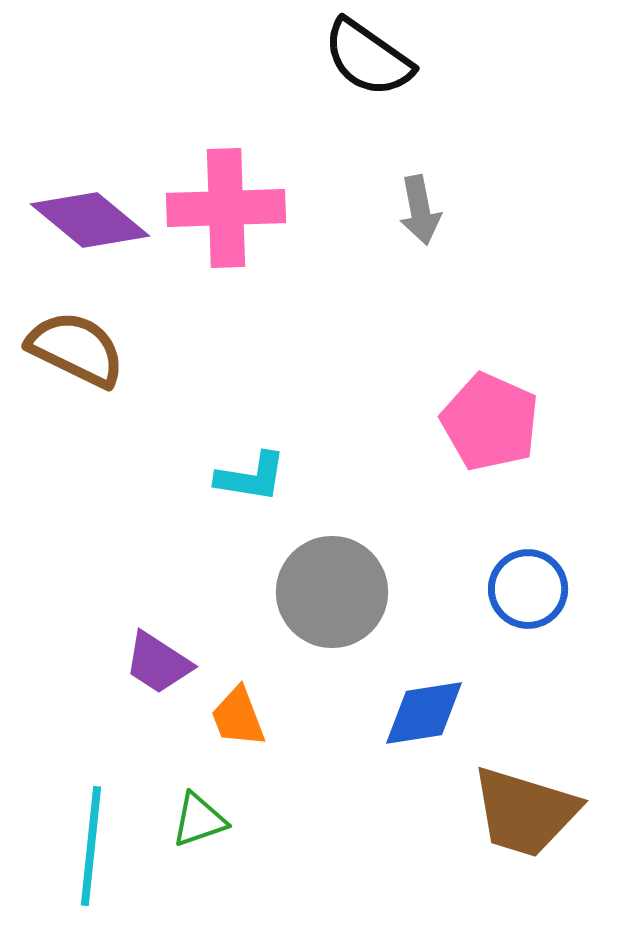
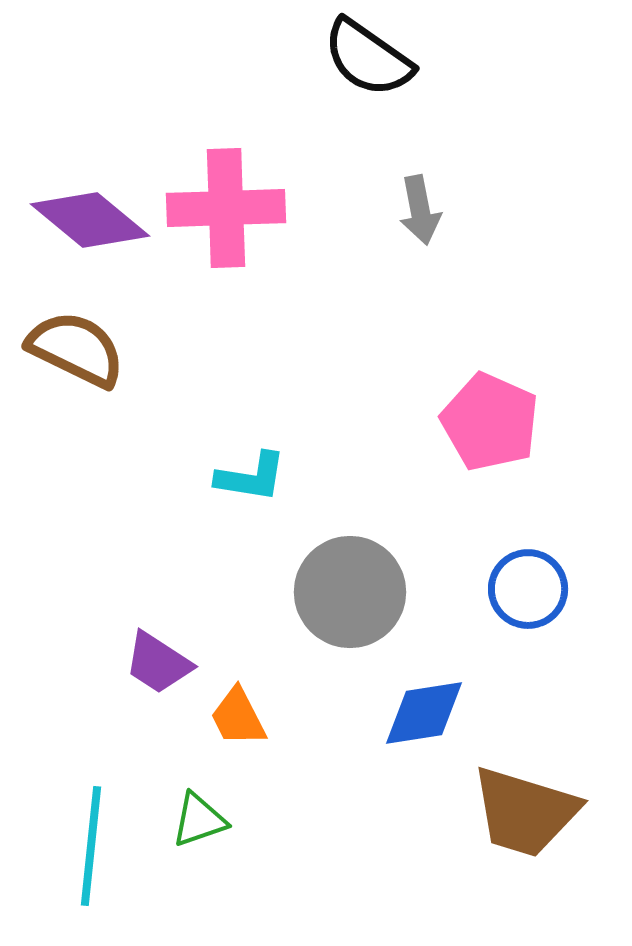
gray circle: moved 18 px right
orange trapezoid: rotated 6 degrees counterclockwise
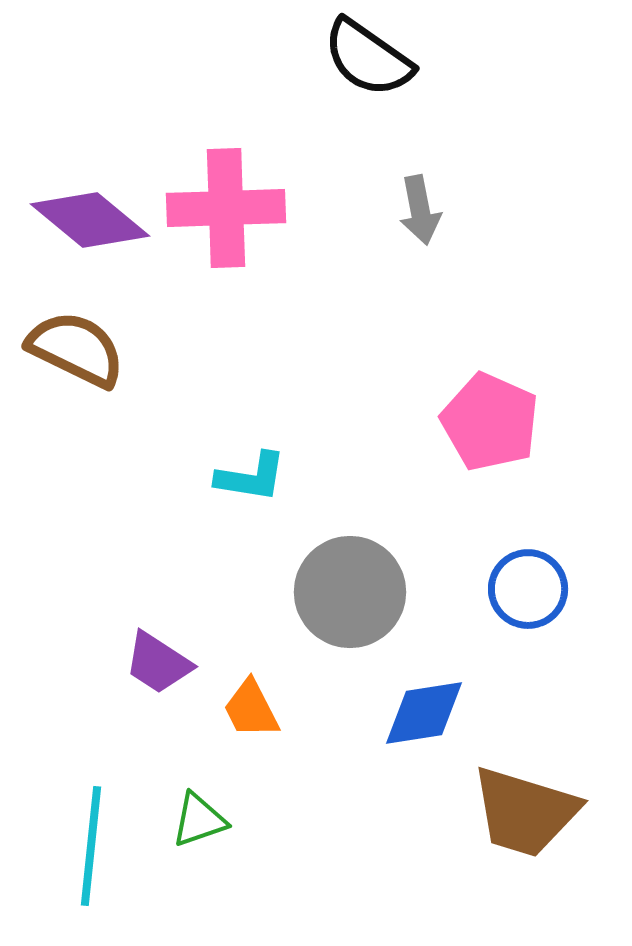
orange trapezoid: moved 13 px right, 8 px up
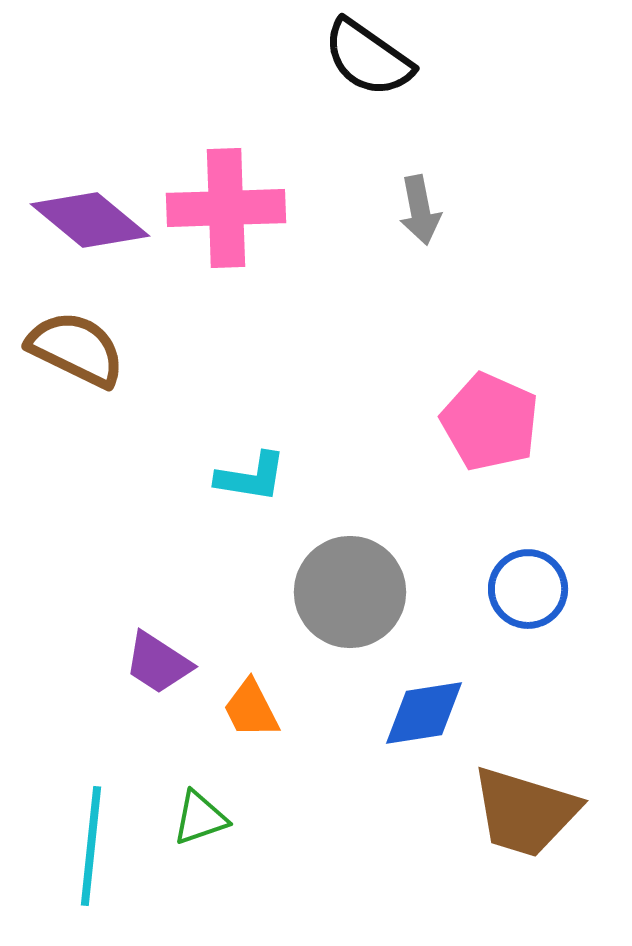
green triangle: moved 1 px right, 2 px up
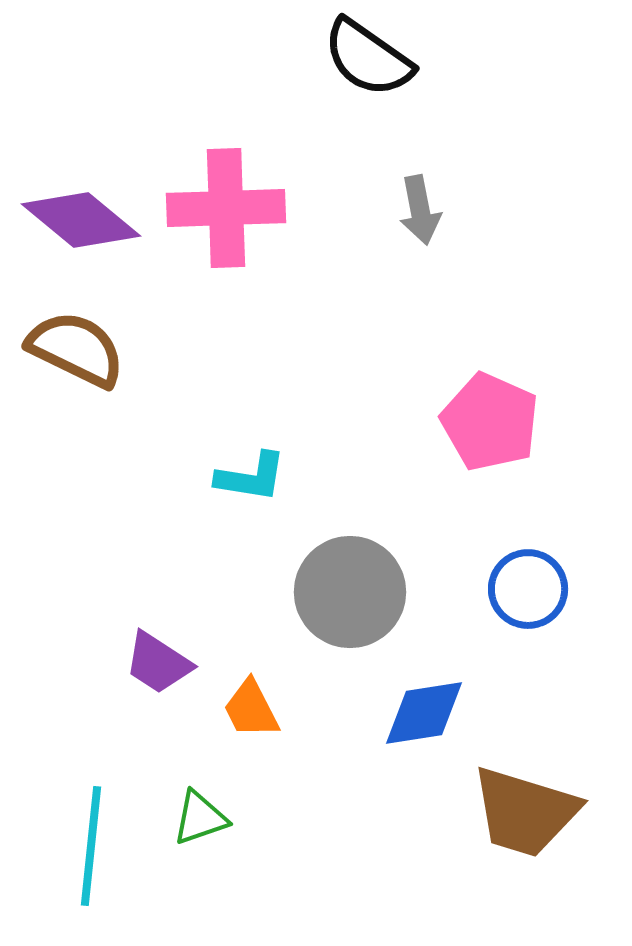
purple diamond: moved 9 px left
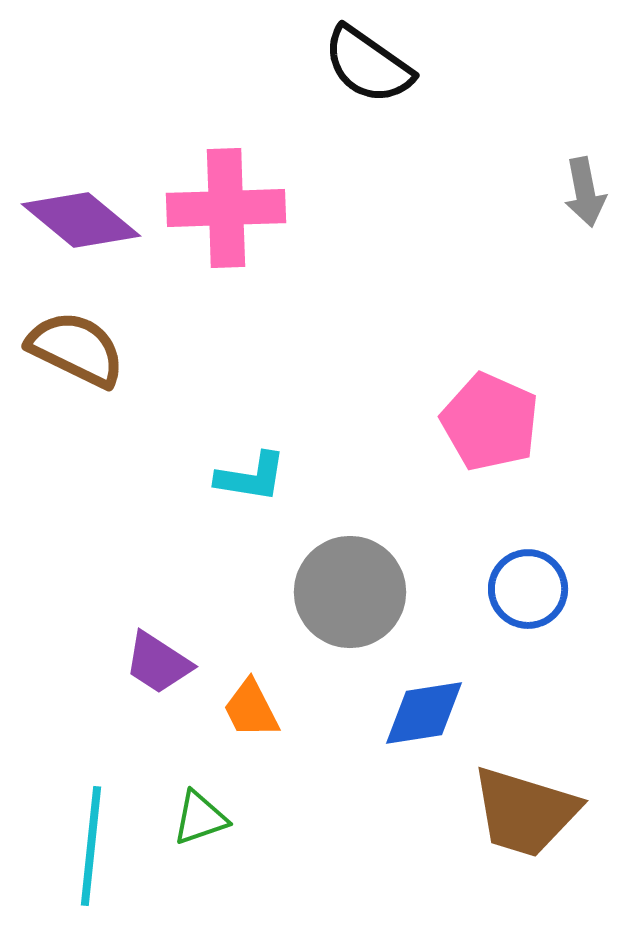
black semicircle: moved 7 px down
gray arrow: moved 165 px right, 18 px up
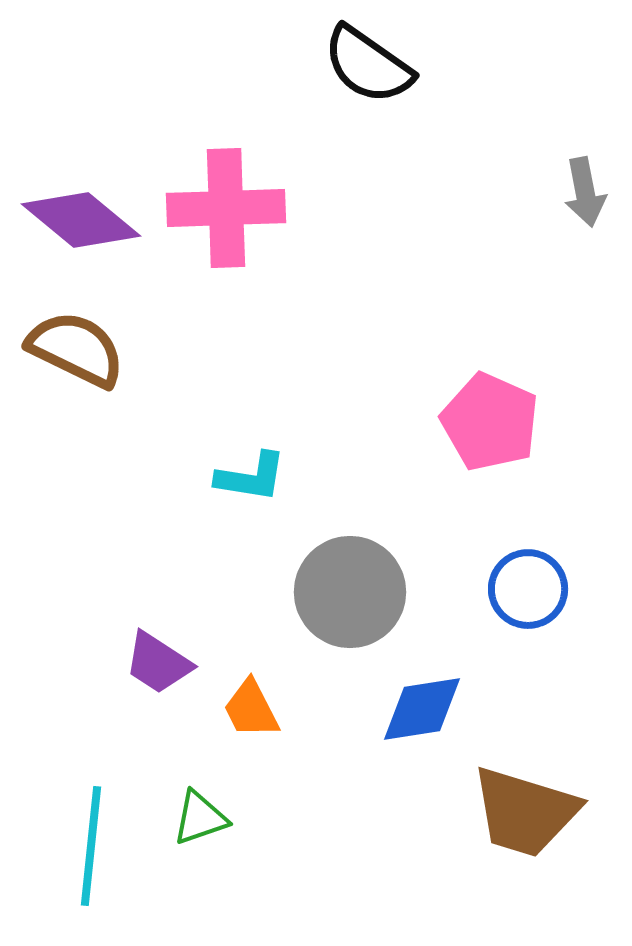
blue diamond: moved 2 px left, 4 px up
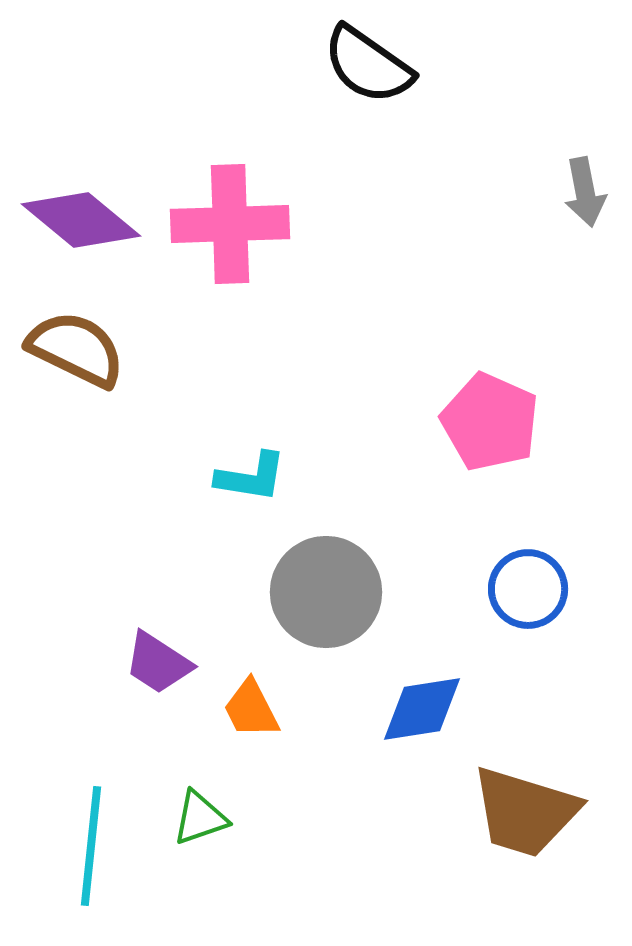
pink cross: moved 4 px right, 16 px down
gray circle: moved 24 px left
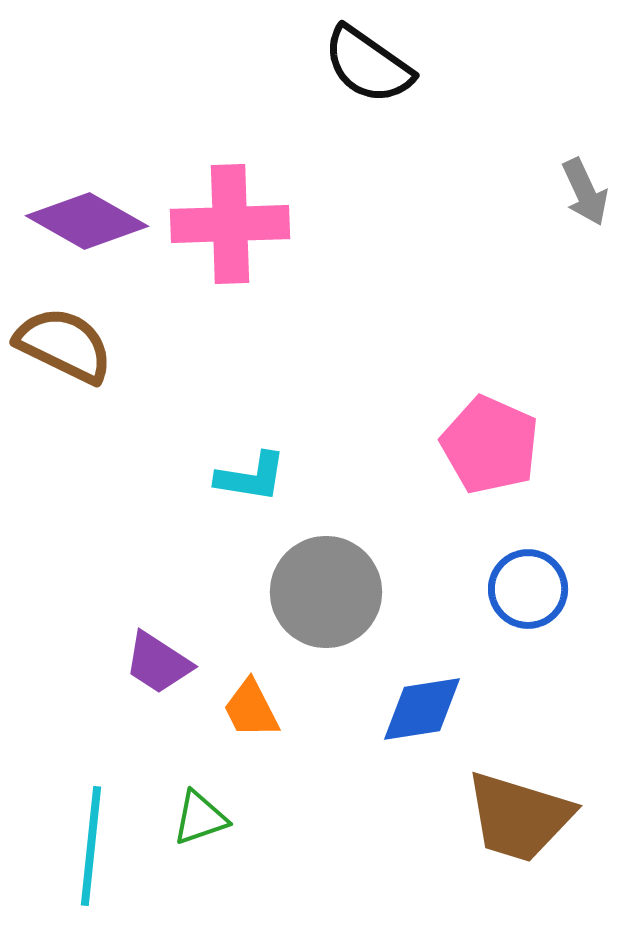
gray arrow: rotated 14 degrees counterclockwise
purple diamond: moved 6 px right, 1 px down; rotated 10 degrees counterclockwise
brown semicircle: moved 12 px left, 4 px up
pink pentagon: moved 23 px down
brown trapezoid: moved 6 px left, 5 px down
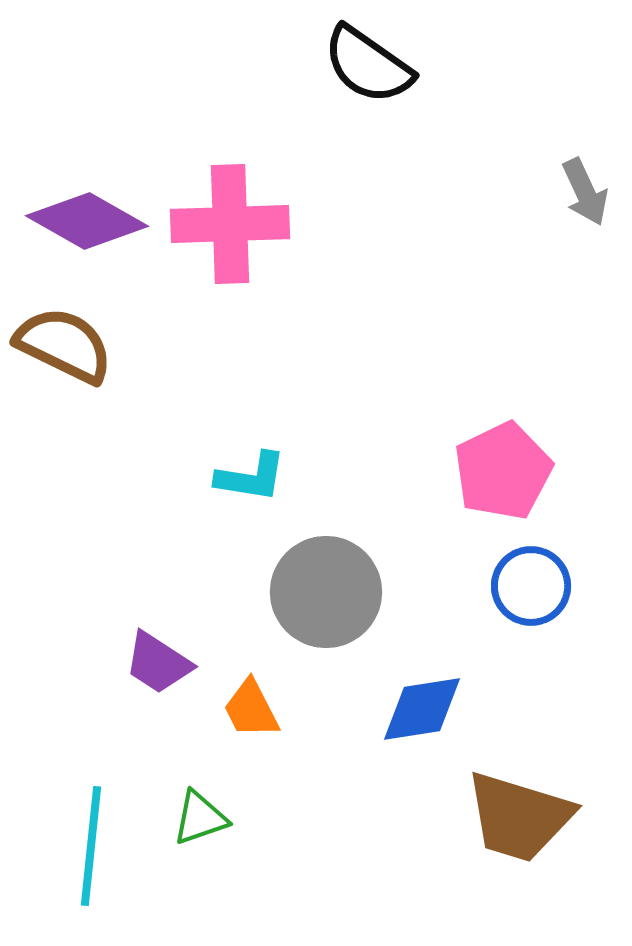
pink pentagon: moved 13 px right, 26 px down; rotated 22 degrees clockwise
blue circle: moved 3 px right, 3 px up
